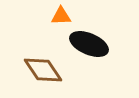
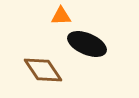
black ellipse: moved 2 px left
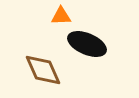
brown diamond: rotated 9 degrees clockwise
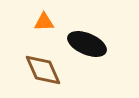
orange triangle: moved 17 px left, 6 px down
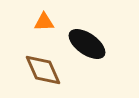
black ellipse: rotated 12 degrees clockwise
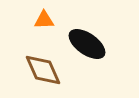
orange triangle: moved 2 px up
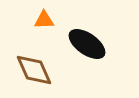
brown diamond: moved 9 px left
